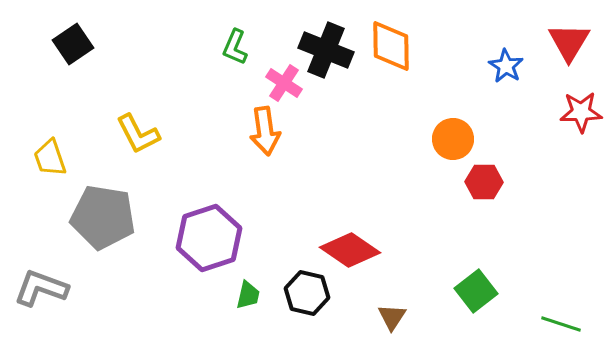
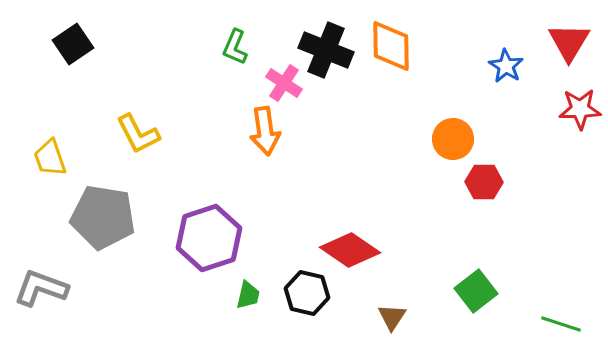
red star: moved 1 px left, 3 px up
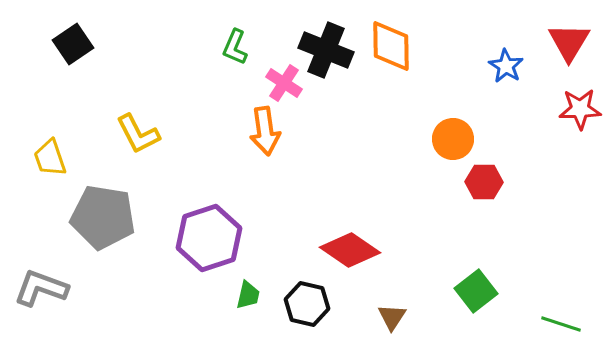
black hexagon: moved 11 px down
